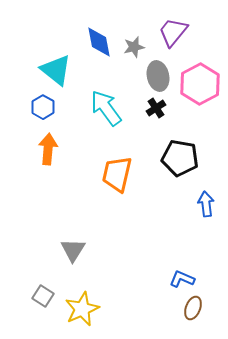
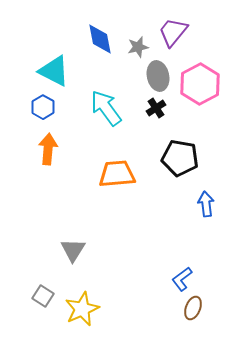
blue diamond: moved 1 px right, 3 px up
gray star: moved 4 px right
cyan triangle: moved 2 px left, 1 px down; rotated 12 degrees counterclockwise
orange trapezoid: rotated 72 degrees clockwise
blue L-shape: rotated 60 degrees counterclockwise
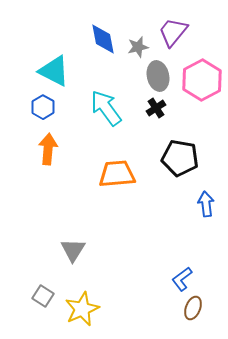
blue diamond: moved 3 px right
pink hexagon: moved 2 px right, 4 px up
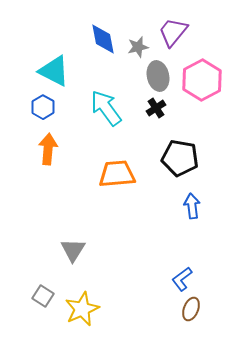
blue arrow: moved 14 px left, 2 px down
brown ellipse: moved 2 px left, 1 px down
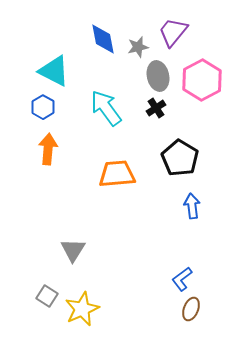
black pentagon: rotated 21 degrees clockwise
gray square: moved 4 px right
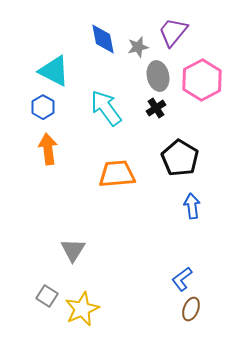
orange arrow: rotated 12 degrees counterclockwise
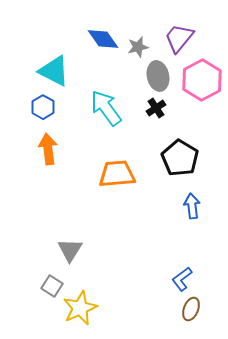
purple trapezoid: moved 6 px right, 6 px down
blue diamond: rotated 24 degrees counterclockwise
gray triangle: moved 3 px left
gray square: moved 5 px right, 10 px up
yellow star: moved 2 px left, 1 px up
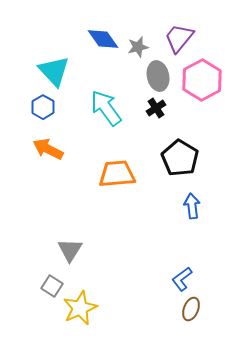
cyan triangle: rotated 20 degrees clockwise
orange arrow: rotated 56 degrees counterclockwise
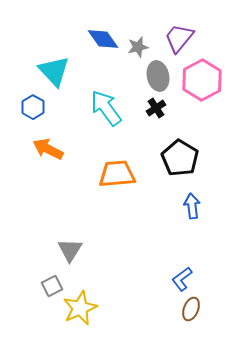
blue hexagon: moved 10 px left
gray square: rotated 30 degrees clockwise
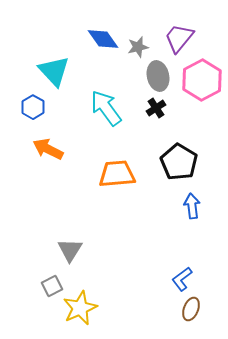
black pentagon: moved 1 px left, 4 px down
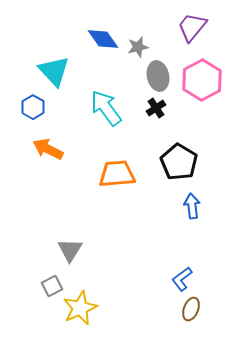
purple trapezoid: moved 13 px right, 11 px up
